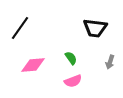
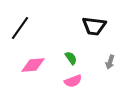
black trapezoid: moved 1 px left, 2 px up
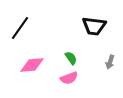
pink diamond: moved 1 px left
pink semicircle: moved 4 px left, 3 px up
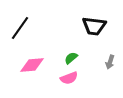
green semicircle: rotated 96 degrees counterclockwise
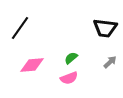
black trapezoid: moved 11 px right, 2 px down
gray arrow: rotated 152 degrees counterclockwise
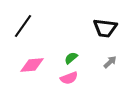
black line: moved 3 px right, 2 px up
